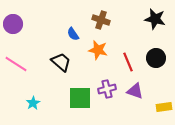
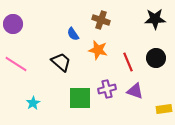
black star: rotated 15 degrees counterclockwise
yellow rectangle: moved 2 px down
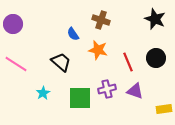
black star: rotated 25 degrees clockwise
cyan star: moved 10 px right, 10 px up
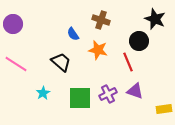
black circle: moved 17 px left, 17 px up
purple cross: moved 1 px right, 5 px down; rotated 12 degrees counterclockwise
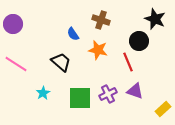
yellow rectangle: moved 1 px left; rotated 35 degrees counterclockwise
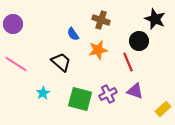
orange star: rotated 24 degrees counterclockwise
green square: moved 1 px down; rotated 15 degrees clockwise
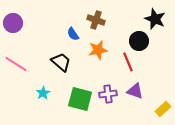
brown cross: moved 5 px left
purple circle: moved 1 px up
purple cross: rotated 18 degrees clockwise
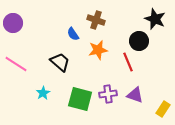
black trapezoid: moved 1 px left
purple triangle: moved 4 px down
yellow rectangle: rotated 14 degrees counterclockwise
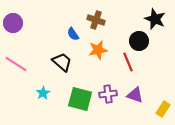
black trapezoid: moved 2 px right
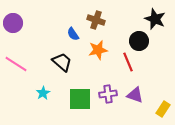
green square: rotated 15 degrees counterclockwise
